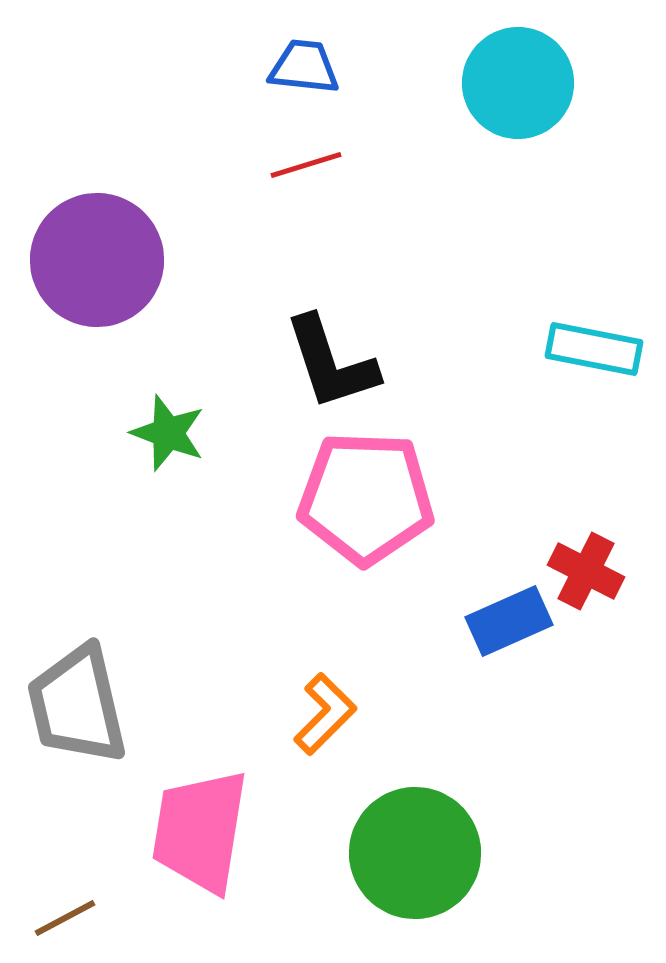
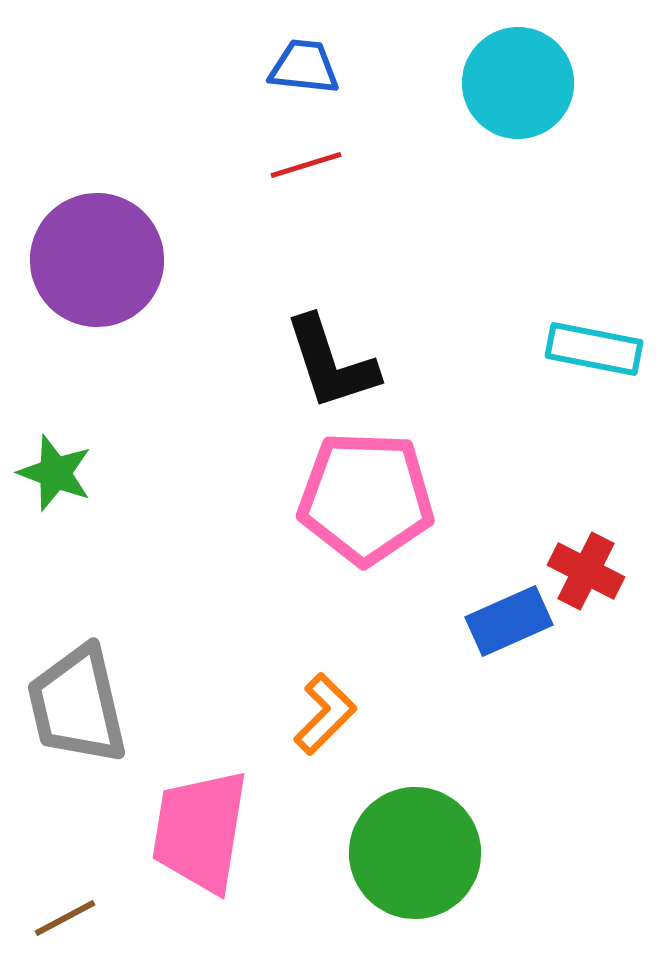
green star: moved 113 px left, 40 px down
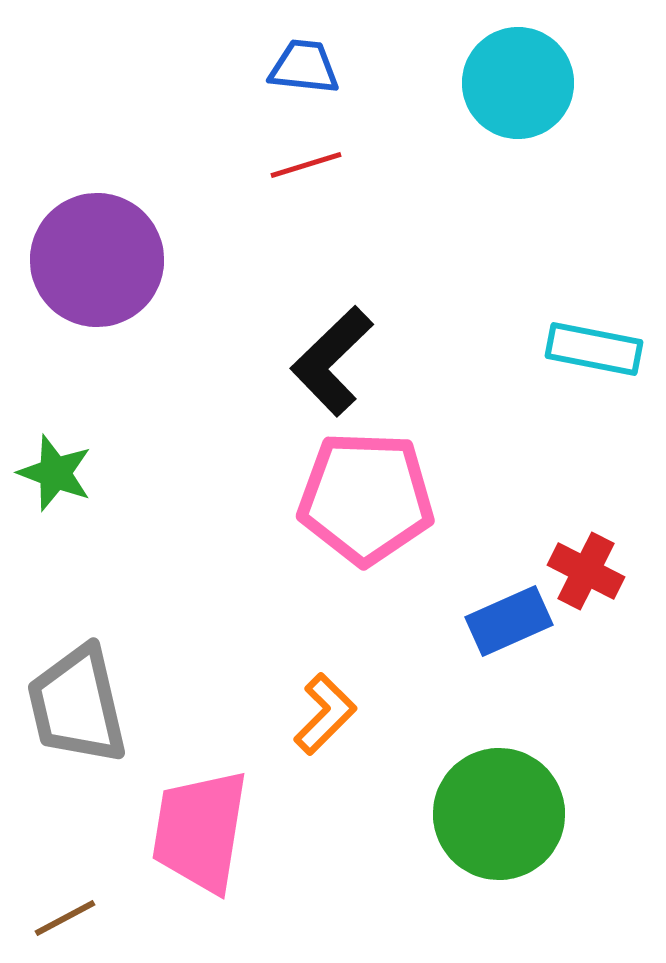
black L-shape: moved 1 px right, 2 px up; rotated 64 degrees clockwise
green circle: moved 84 px right, 39 px up
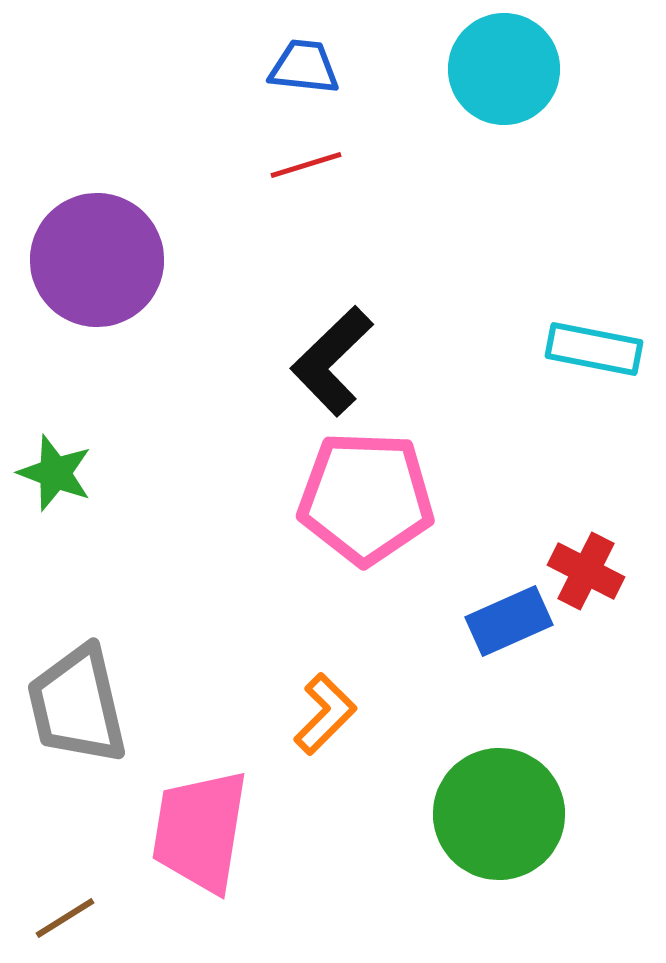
cyan circle: moved 14 px left, 14 px up
brown line: rotated 4 degrees counterclockwise
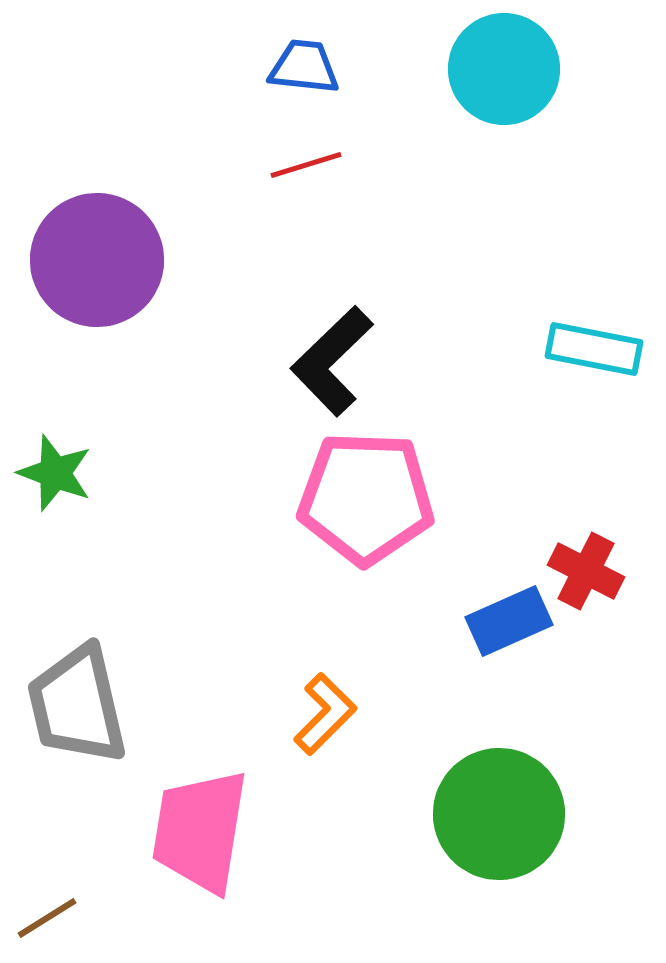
brown line: moved 18 px left
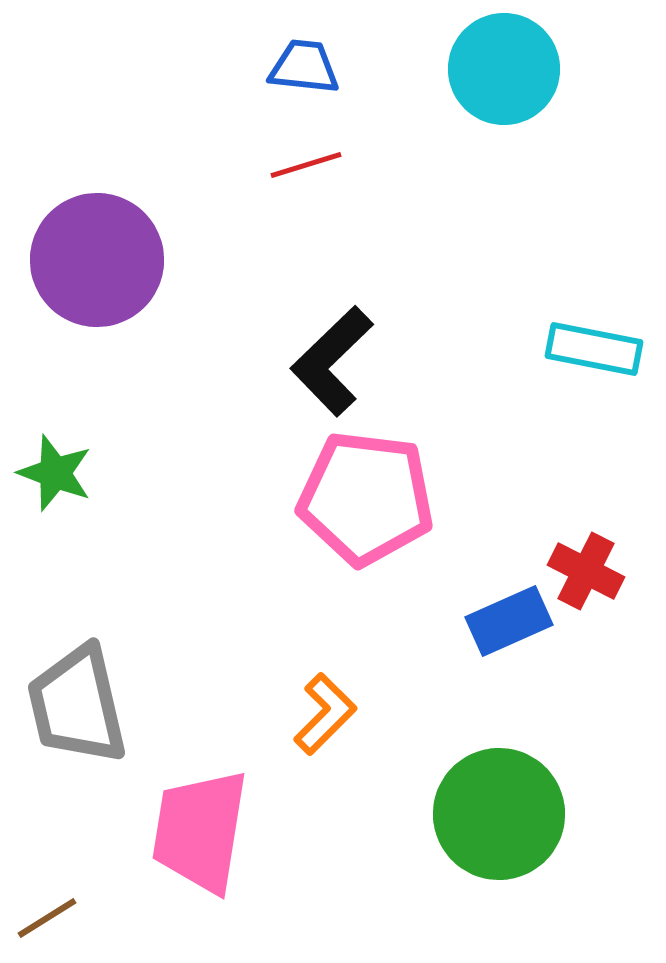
pink pentagon: rotated 5 degrees clockwise
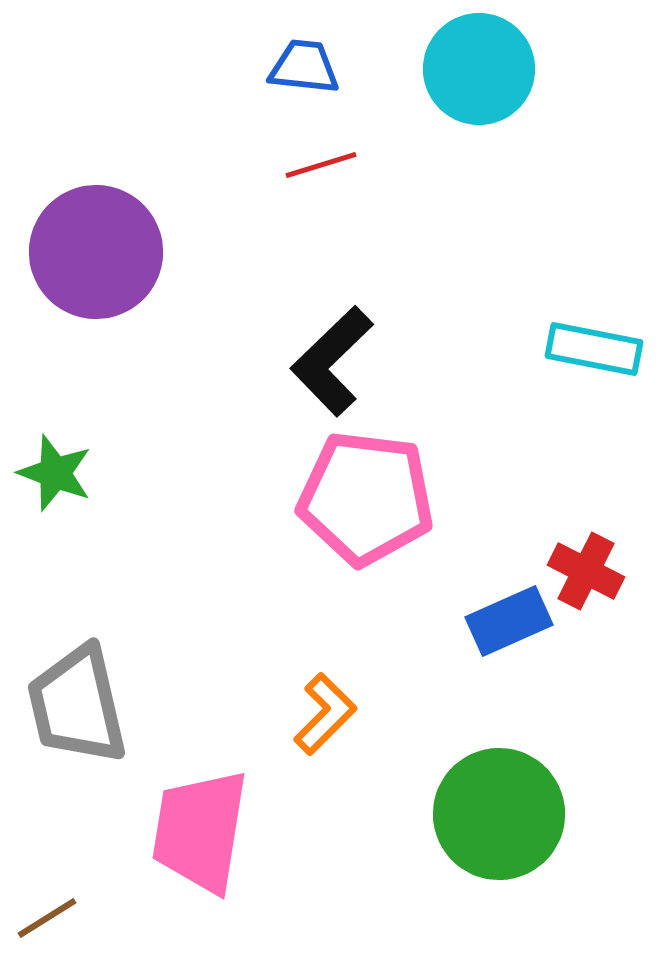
cyan circle: moved 25 px left
red line: moved 15 px right
purple circle: moved 1 px left, 8 px up
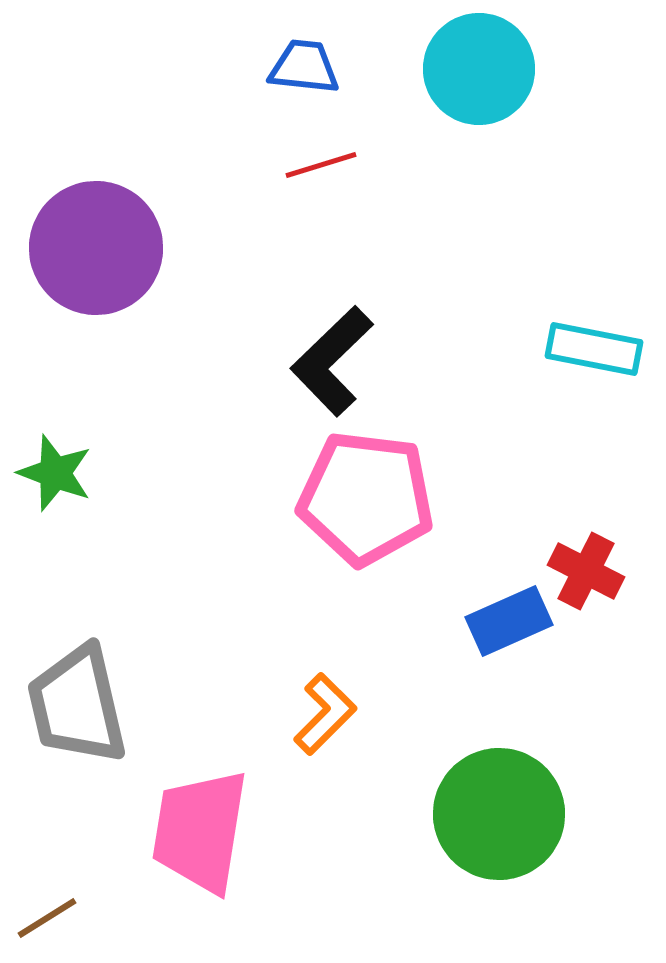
purple circle: moved 4 px up
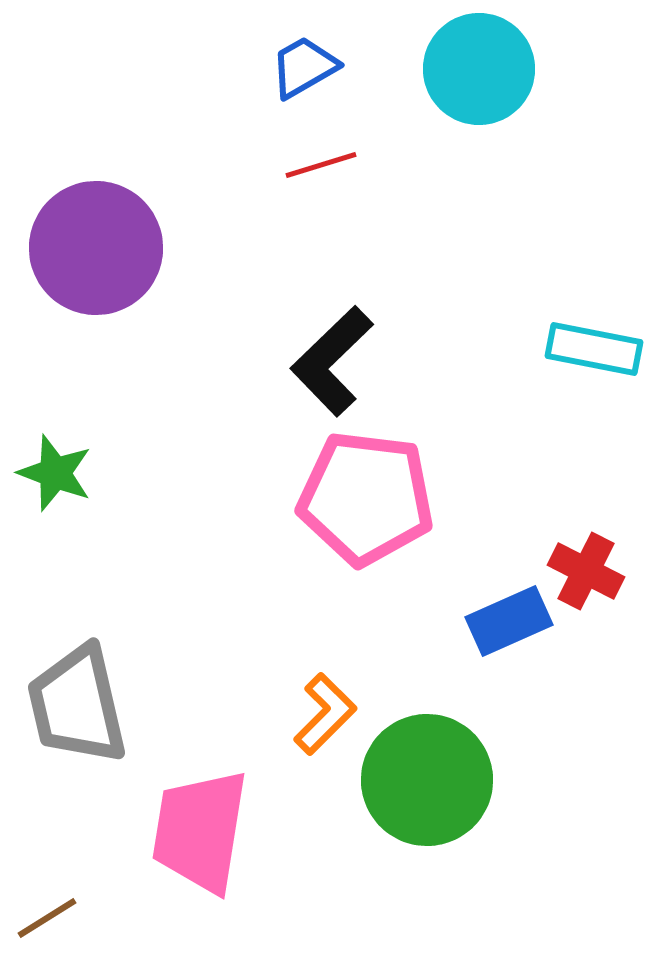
blue trapezoid: rotated 36 degrees counterclockwise
green circle: moved 72 px left, 34 px up
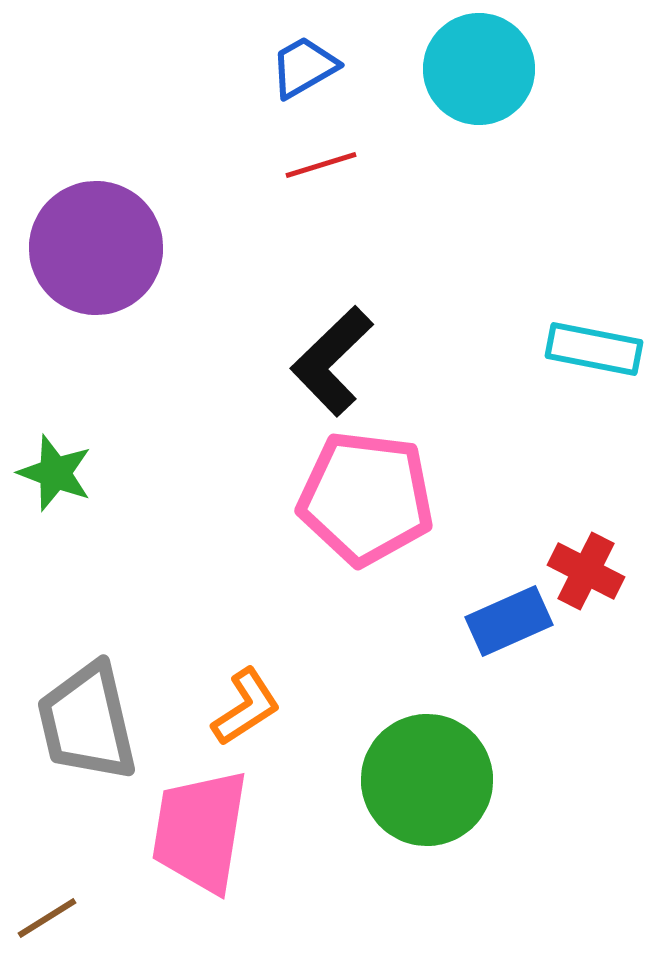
gray trapezoid: moved 10 px right, 17 px down
orange L-shape: moved 79 px left, 7 px up; rotated 12 degrees clockwise
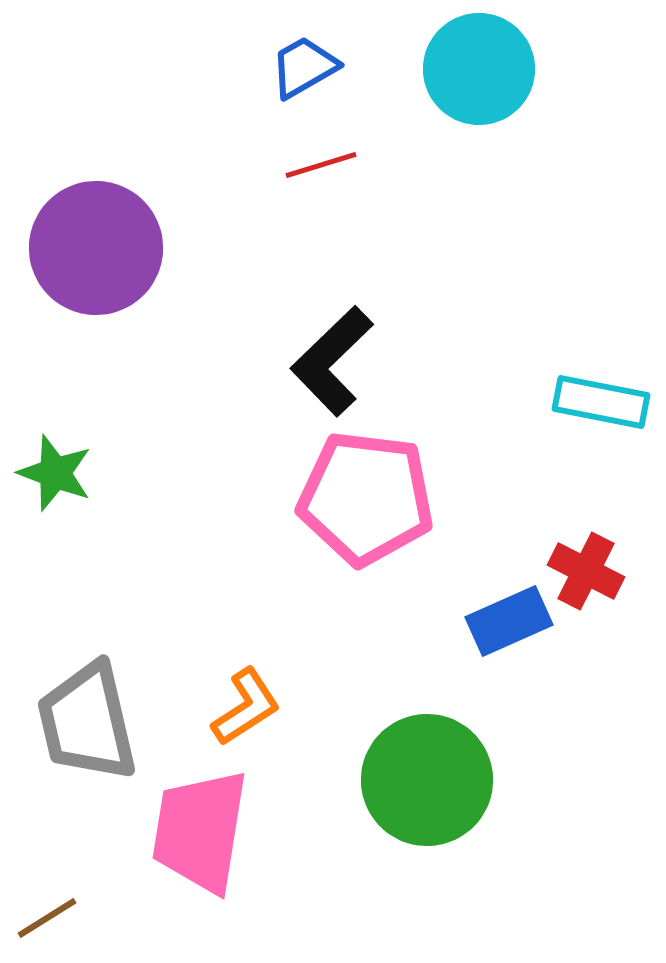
cyan rectangle: moved 7 px right, 53 px down
